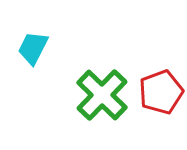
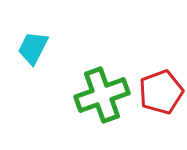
green cross: rotated 26 degrees clockwise
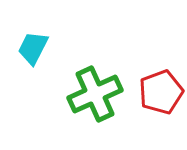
green cross: moved 7 px left, 1 px up; rotated 4 degrees counterclockwise
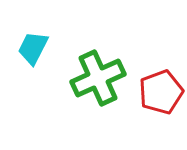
green cross: moved 3 px right, 16 px up
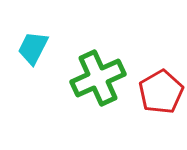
red pentagon: rotated 9 degrees counterclockwise
